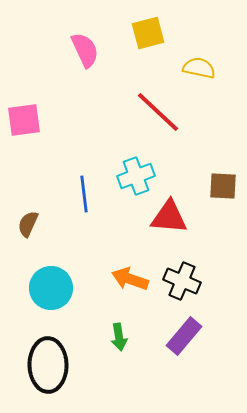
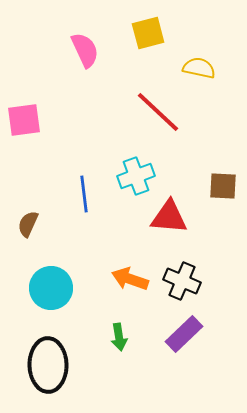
purple rectangle: moved 2 px up; rotated 6 degrees clockwise
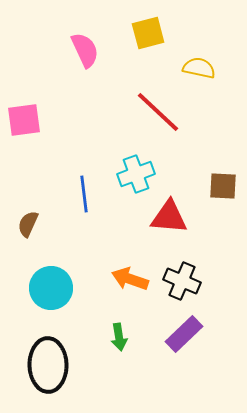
cyan cross: moved 2 px up
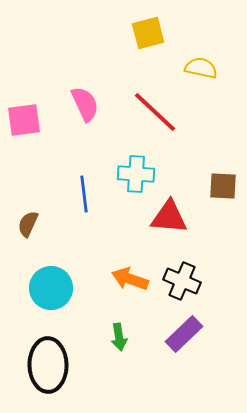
pink semicircle: moved 54 px down
yellow semicircle: moved 2 px right
red line: moved 3 px left
cyan cross: rotated 24 degrees clockwise
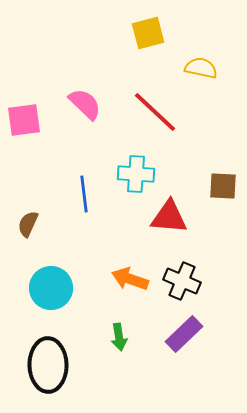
pink semicircle: rotated 21 degrees counterclockwise
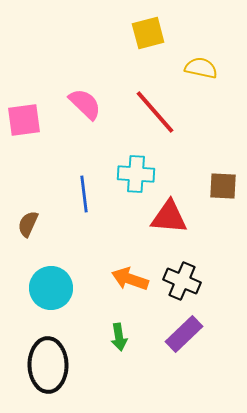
red line: rotated 6 degrees clockwise
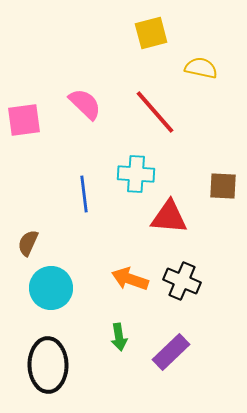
yellow square: moved 3 px right
brown semicircle: moved 19 px down
purple rectangle: moved 13 px left, 18 px down
